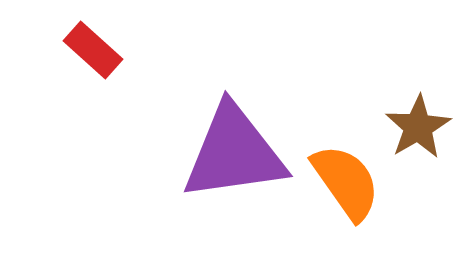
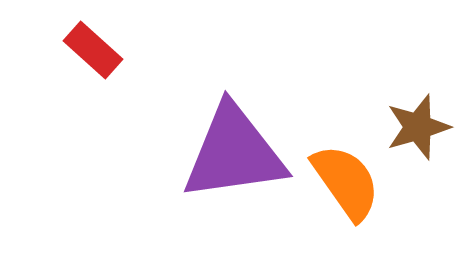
brown star: rotated 14 degrees clockwise
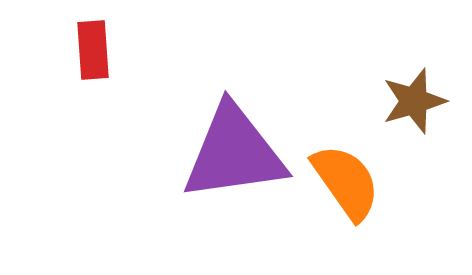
red rectangle: rotated 44 degrees clockwise
brown star: moved 4 px left, 26 px up
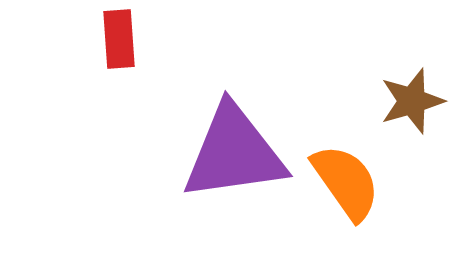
red rectangle: moved 26 px right, 11 px up
brown star: moved 2 px left
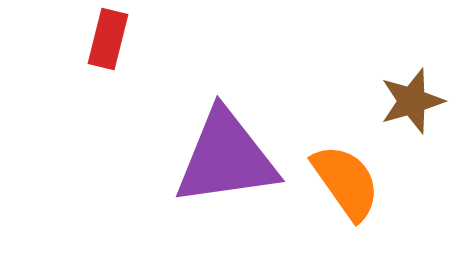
red rectangle: moved 11 px left; rotated 18 degrees clockwise
purple triangle: moved 8 px left, 5 px down
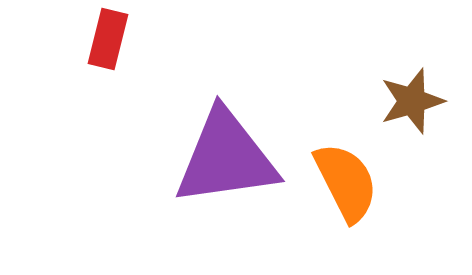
orange semicircle: rotated 8 degrees clockwise
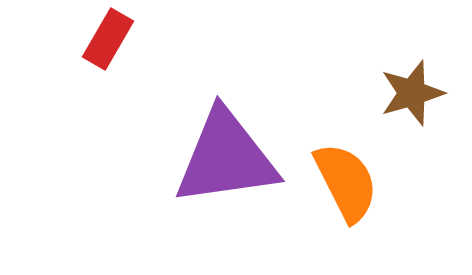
red rectangle: rotated 16 degrees clockwise
brown star: moved 8 px up
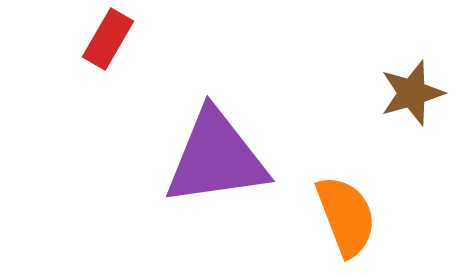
purple triangle: moved 10 px left
orange semicircle: moved 34 px down; rotated 6 degrees clockwise
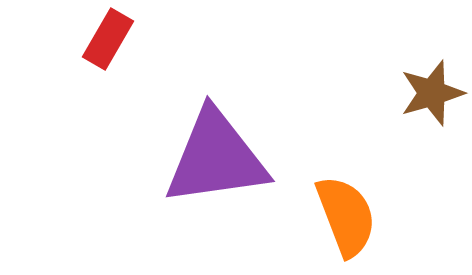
brown star: moved 20 px right
